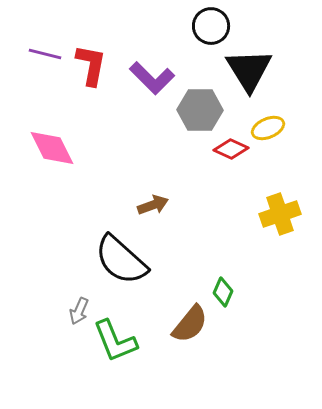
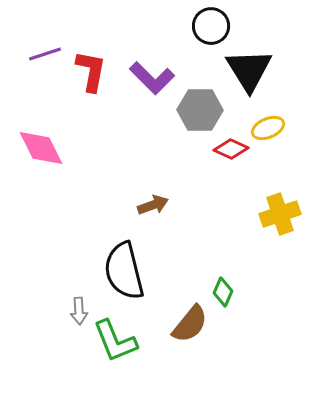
purple line: rotated 32 degrees counterclockwise
red L-shape: moved 6 px down
pink diamond: moved 11 px left
black semicircle: moved 3 px right, 11 px down; rotated 34 degrees clockwise
gray arrow: rotated 28 degrees counterclockwise
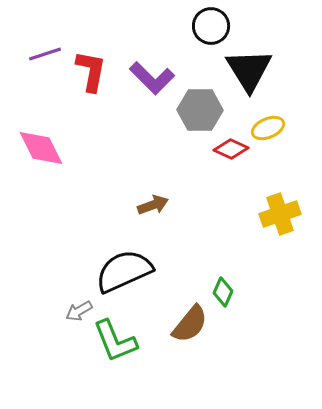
black semicircle: rotated 80 degrees clockwise
gray arrow: rotated 64 degrees clockwise
